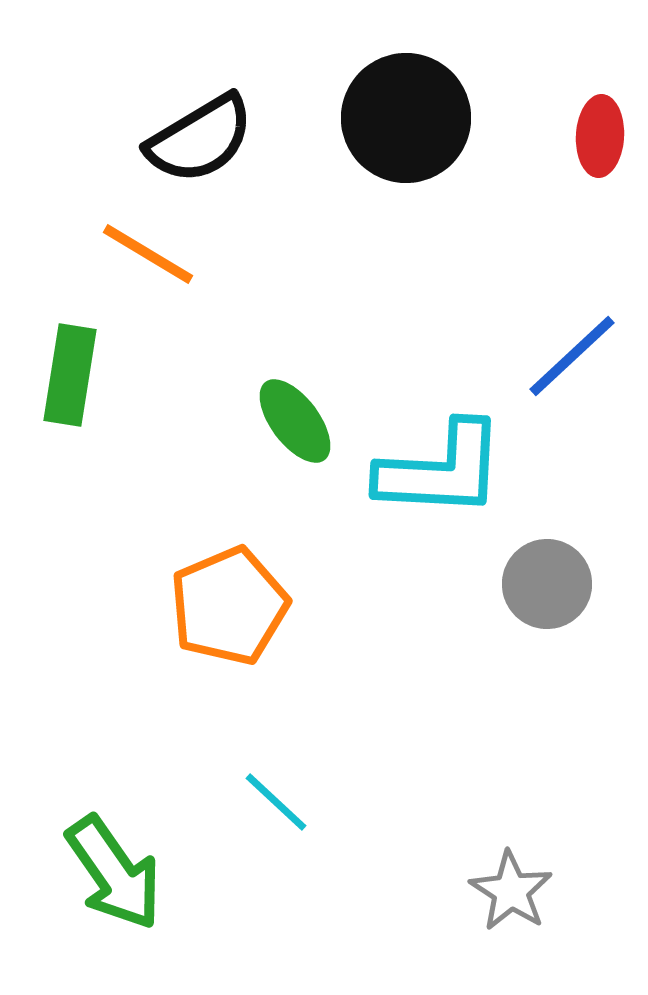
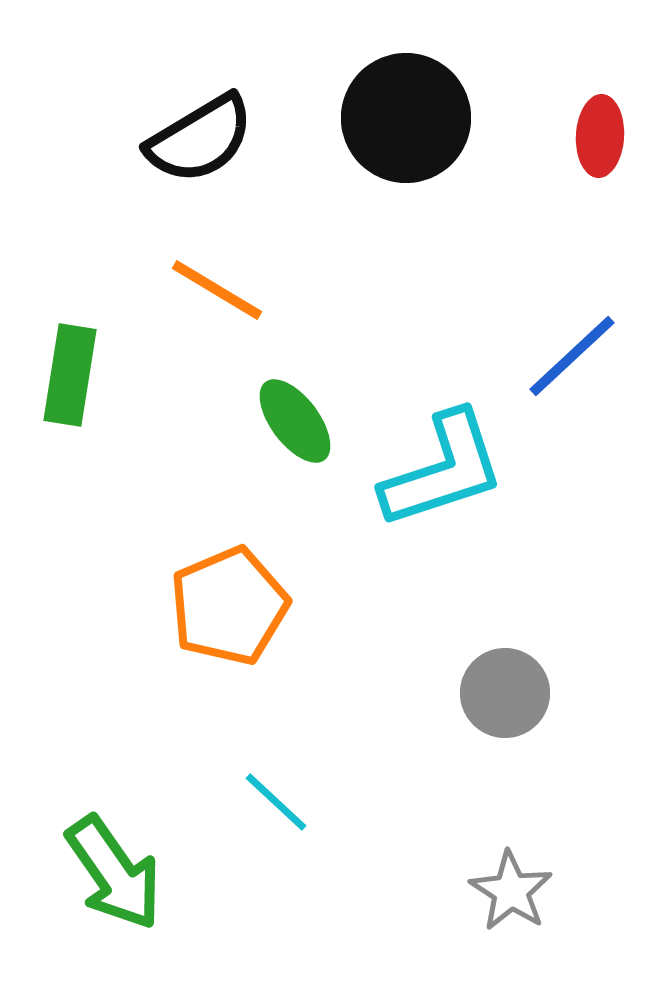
orange line: moved 69 px right, 36 px down
cyan L-shape: moved 2 px right; rotated 21 degrees counterclockwise
gray circle: moved 42 px left, 109 px down
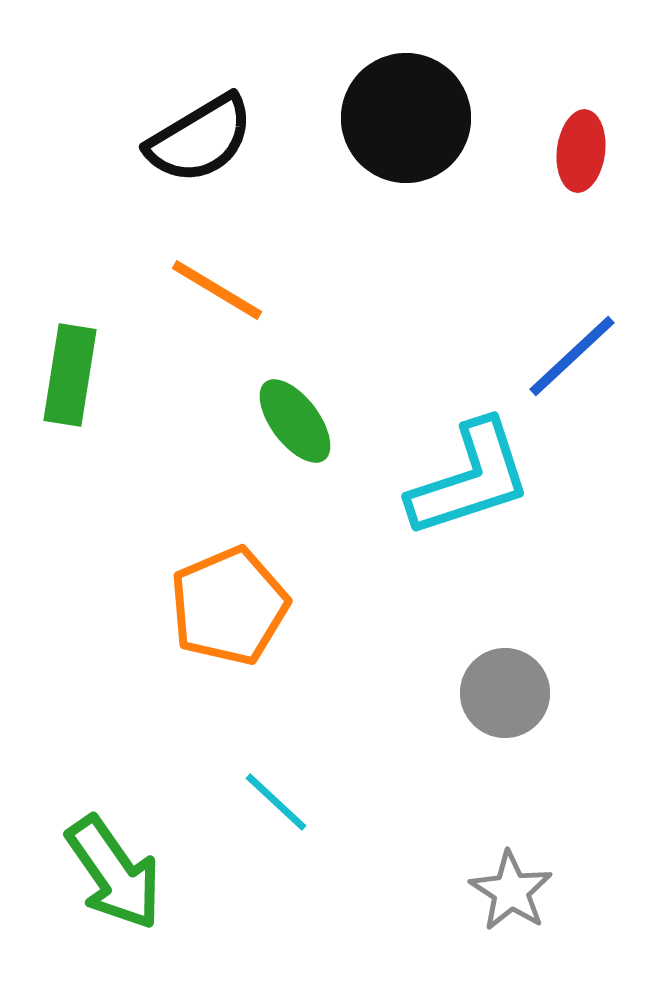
red ellipse: moved 19 px left, 15 px down; rotated 4 degrees clockwise
cyan L-shape: moved 27 px right, 9 px down
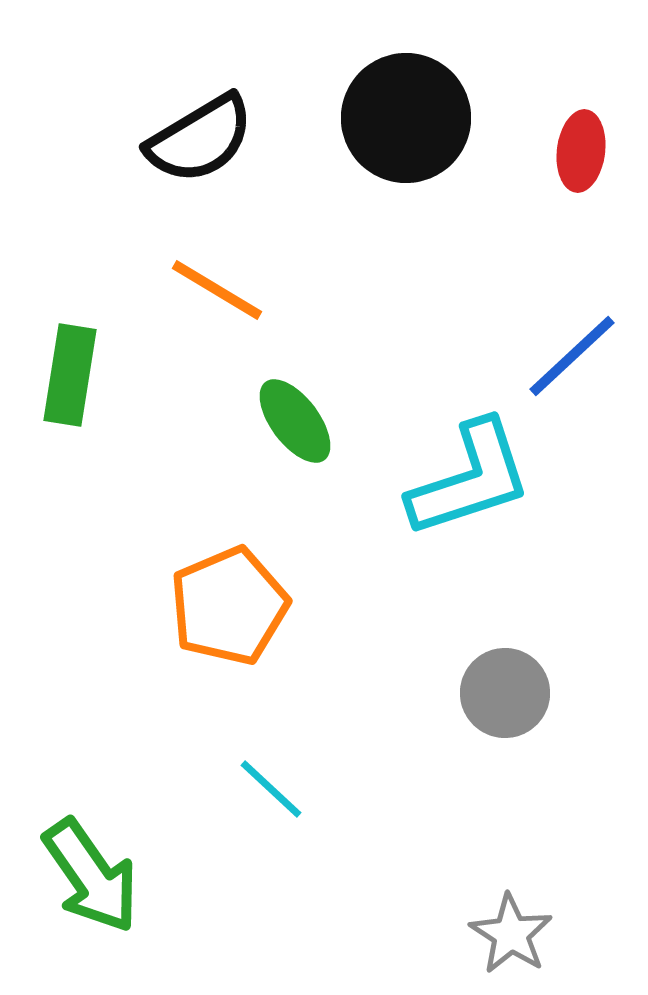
cyan line: moved 5 px left, 13 px up
green arrow: moved 23 px left, 3 px down
gray star: moved 43 px down
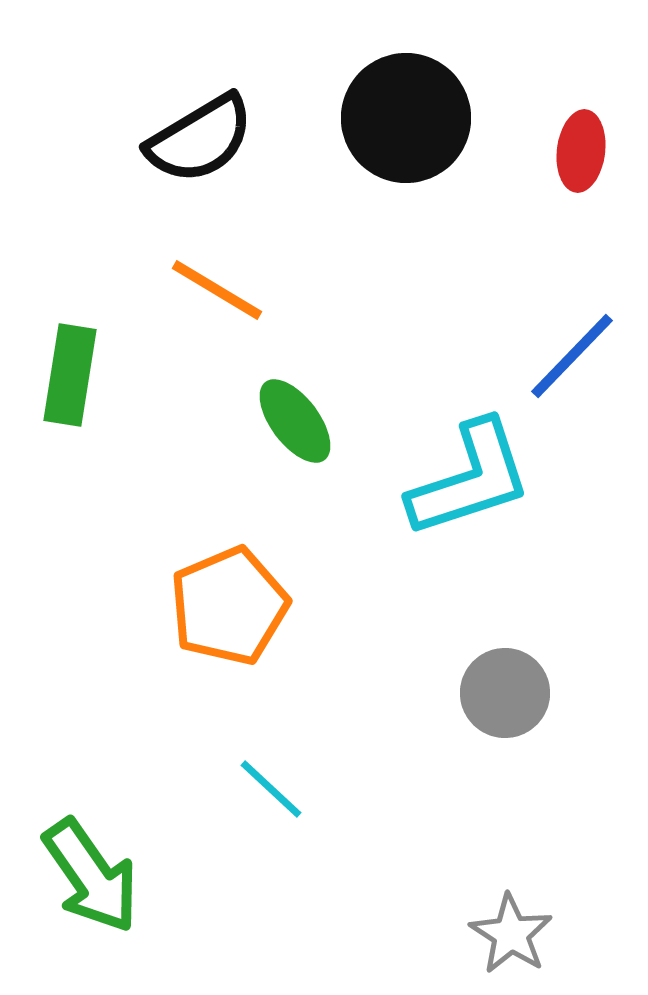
blue line: rotated 3 degrees counterclockwise
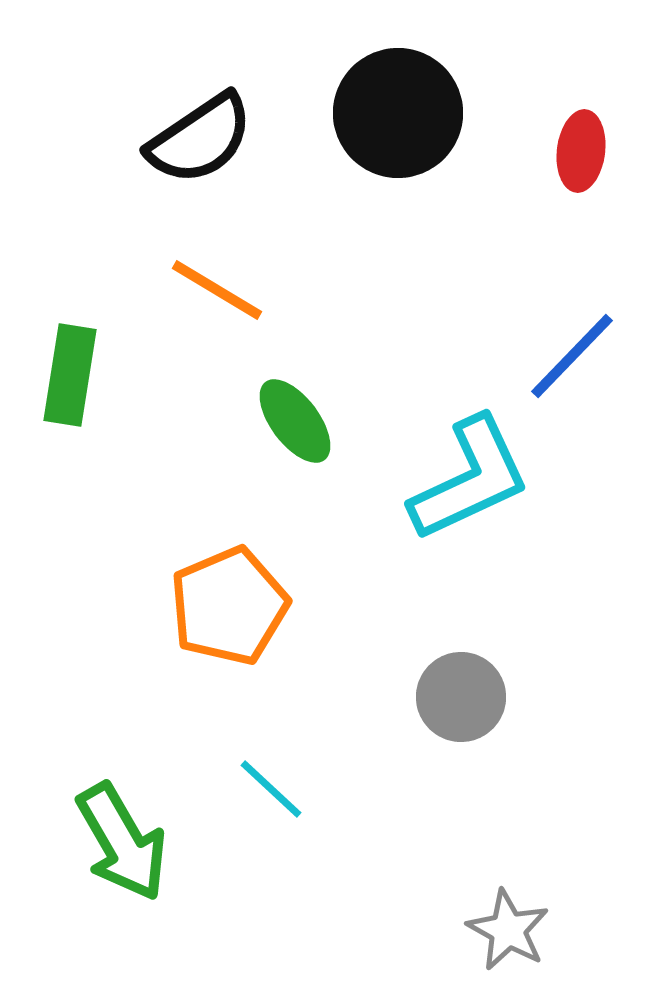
black circle: moved 8 px left, 5 px up
black semicircle: rotated 3 degrees counterclockwise
cyan L-shape: rotated 7 degrees counterclockwise
gray circle: moved 44 px left, 4 px down
green arrow: moved 31 px right, 34 px up; rotated 5 degrees clockwise
gray star: moved 3 px left, 4 px up; rotated 4 degrees counterclockwise
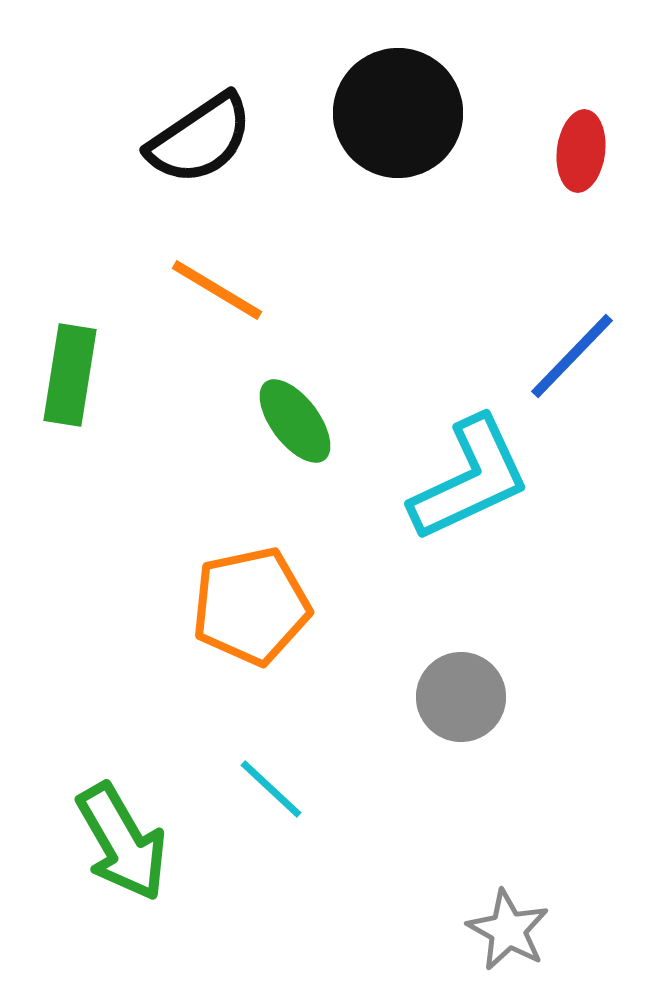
orange pentagon: moved 22 px right; rotated 11 degrees clockwise
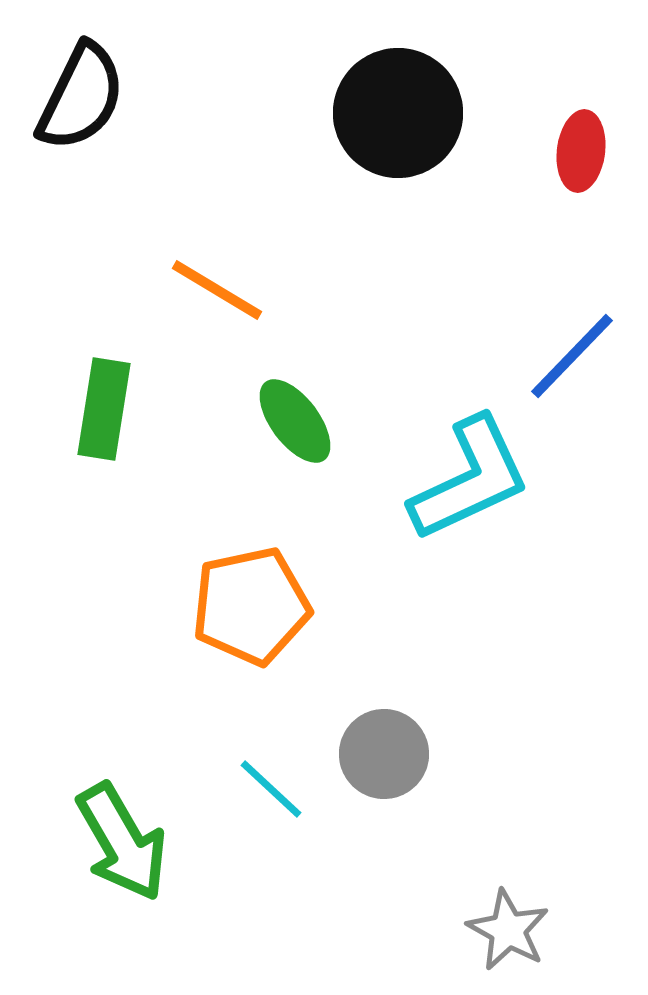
black semicircle: moved 119 px left, 42 px up; rotated 30 degrees counterclockwise
green rectangle: moved 34 px right, 34 px down
gray circle: moved 77 px left, 57 px down
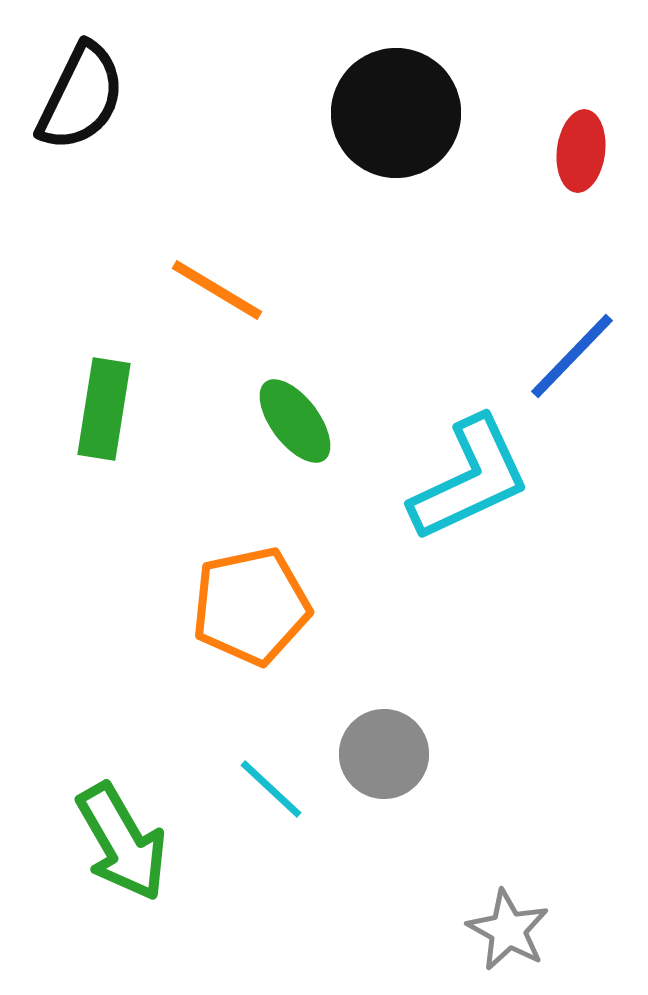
black circle: moved 2 px left
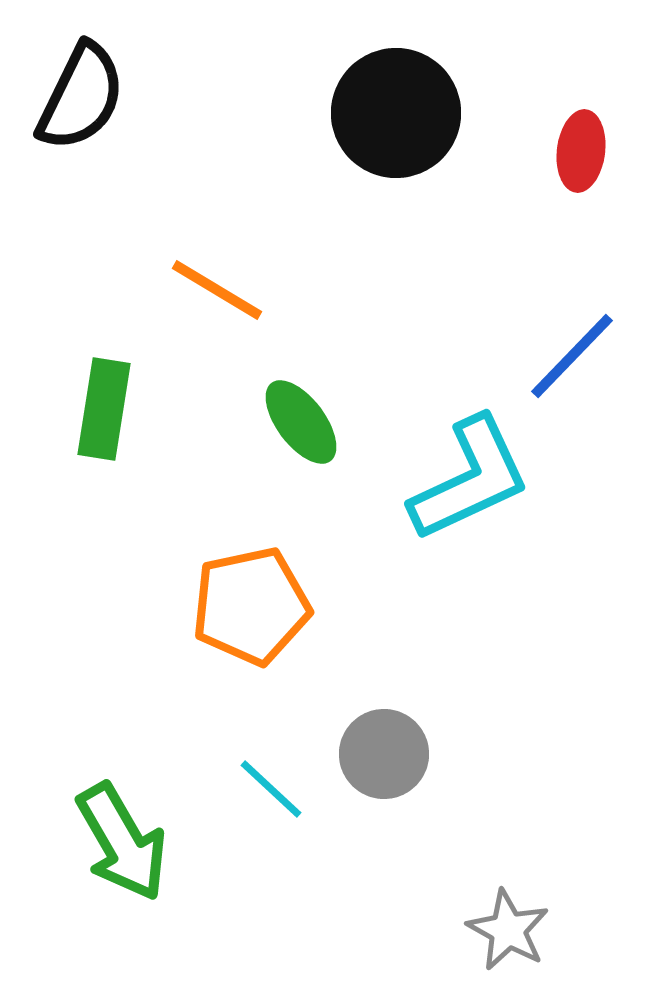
green ellipse: moved 6 px right, 1 px down
